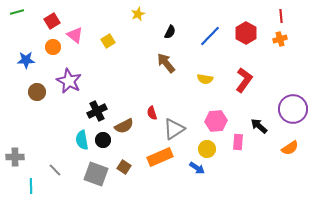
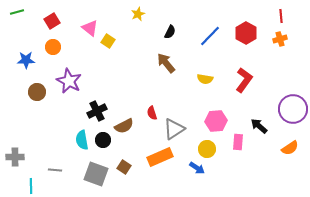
pink triangle: moved 15 px right, 7 px up
yellow square: rotated 24 degrees counterclockwise
gray line: rotated 40 degrees counterclockwise
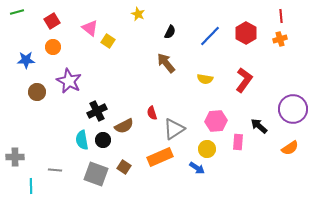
yellow star: rotated 24 degrees counterclockwise
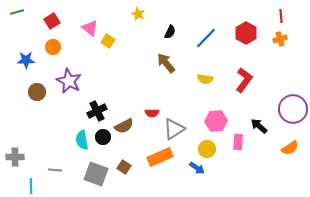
blue line: moved 4 px left, 2 px down
red semicircle: rotated 72 degrees counterclockwise
black circle: moved 3 px up
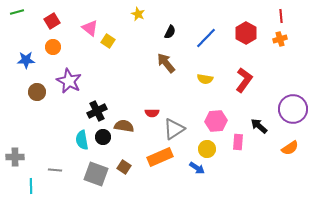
brown semicircle: rotated 144 degrees counterclockwise
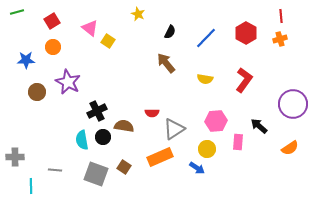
purple star: moved 1 px left, 1 px down
purple circle: moved 5 px up
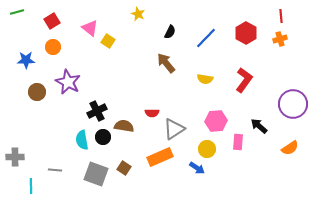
brown square: moved 1 px down
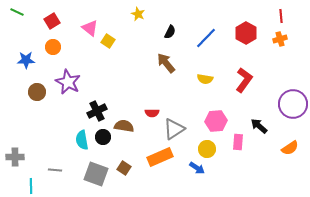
green line: rotated 40 degrees clockwise
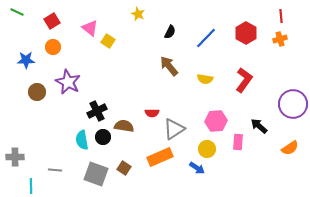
brown arrow: moved 3 px right, 3 px down
